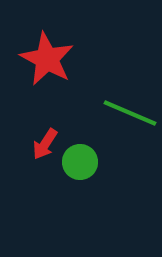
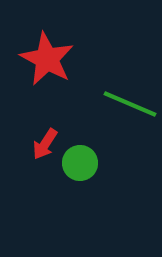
green line: moved 9 px up
green circle: moved 1 px down
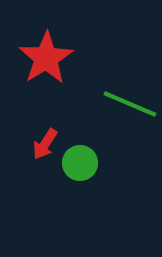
red star: moved 1 px left, 1 px up; rotated 12 degrees clockwise
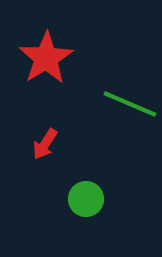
green circle: moved 6 px right, 36 px down
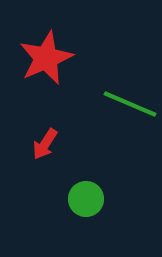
red star: rotated 8 degrees clockwise
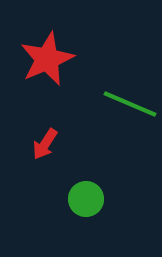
red star: moved 1 px right, 1 px down
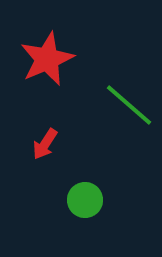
green line: moved 1 px left, 1 px down; rotated 18 degrees clockwise
green circle: moved 1 px left, 1 px down
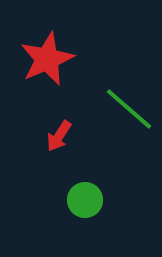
green line: moved 4 px down
red arrow: moved 14 px right, 8 px up
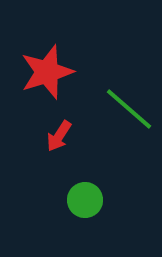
red star: moved 13 px down; rotated 6 degrees clockwise
